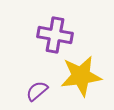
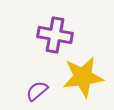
yellow star: moved 2 px right, 1 px down
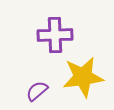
purple cross: rotated 12 degrees counterclockwise
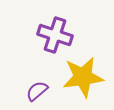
purple cross: rotated 20 degrees clockwise
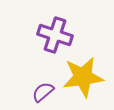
purple semicircle: moved 6 px right, 1 px down
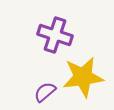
purple semicircle: moved 2 px right
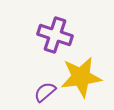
yellow star: moved 2 px left
